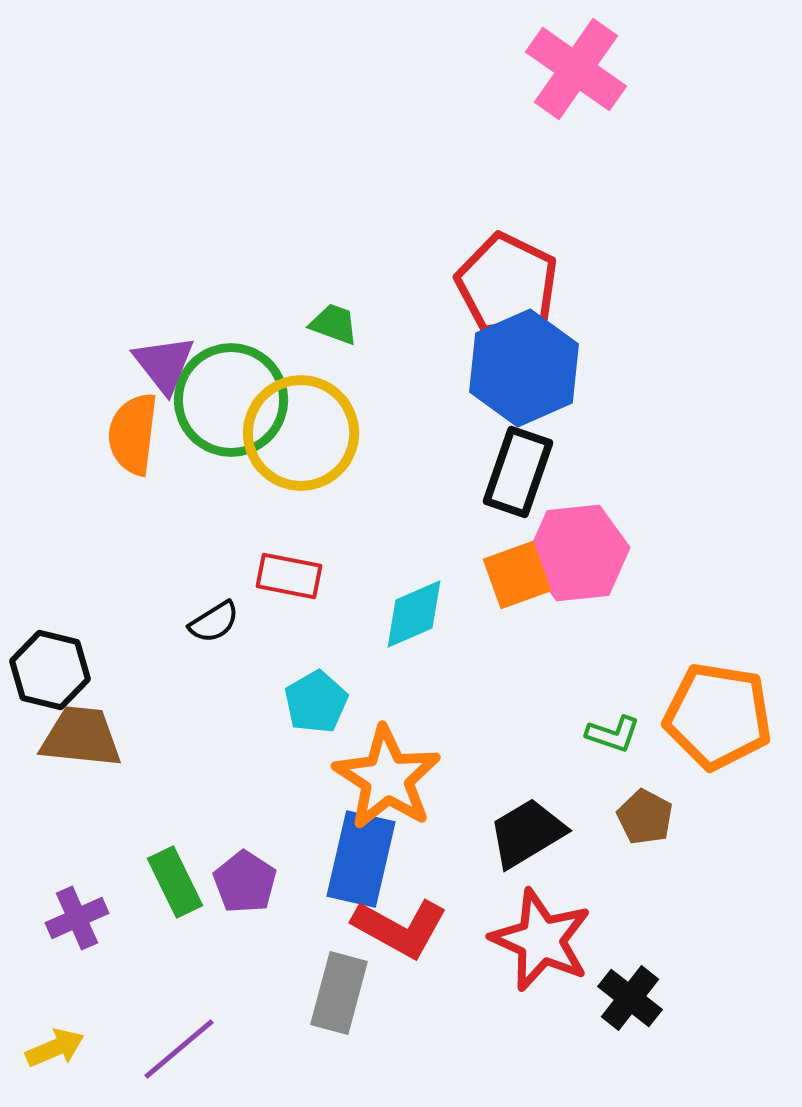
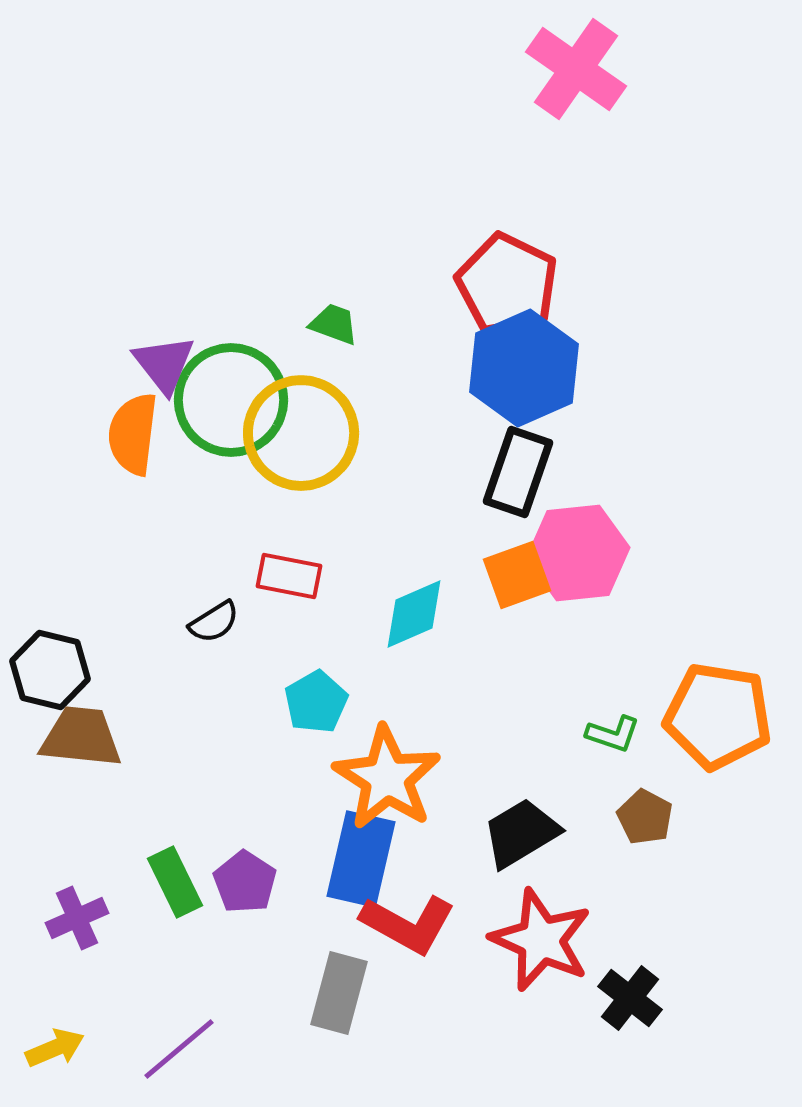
black trapezoid: moved 6 px left
red L-shape: moved 8 px right, 4 px up
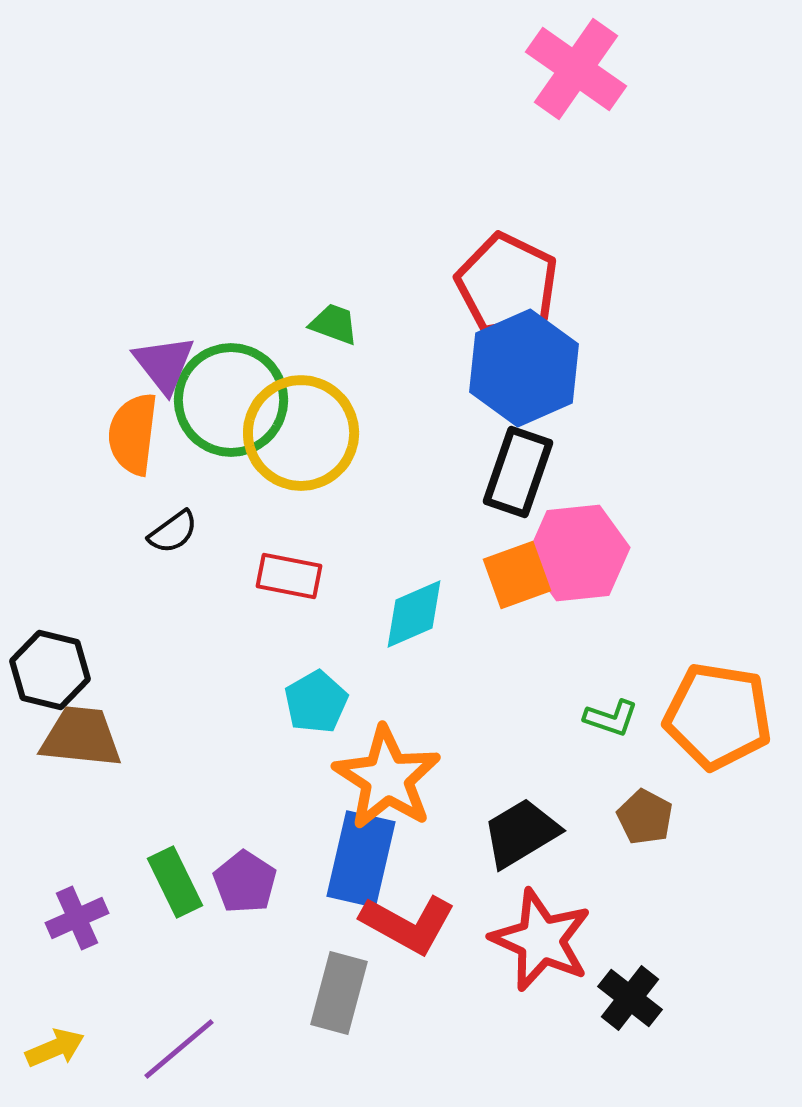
black semicircle: moved 41 px left, 90 px up; rotated 4 degrees counterclockwise
green L-shape: moved 2 px left, 16 px up
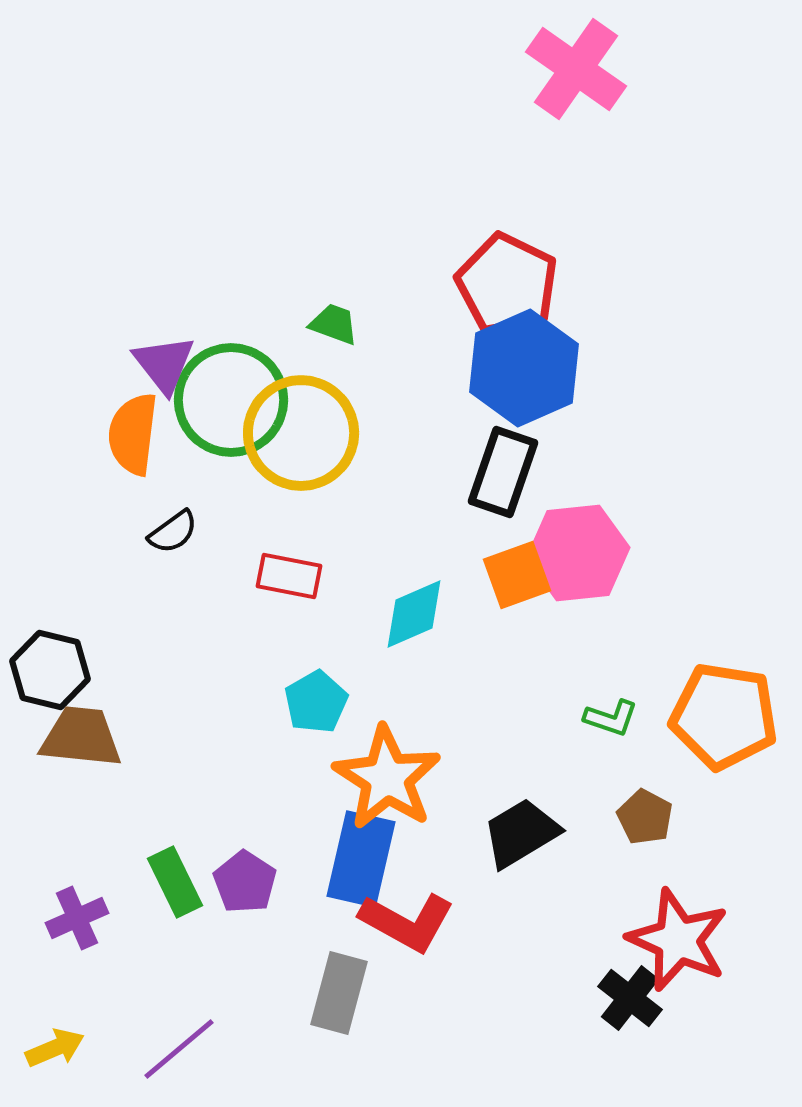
black rectangle: moved 15 px left
orange pentagon: moved 6 px right
red L-shape: moved 1 px left, 2 px up
red star: moved 137 px right
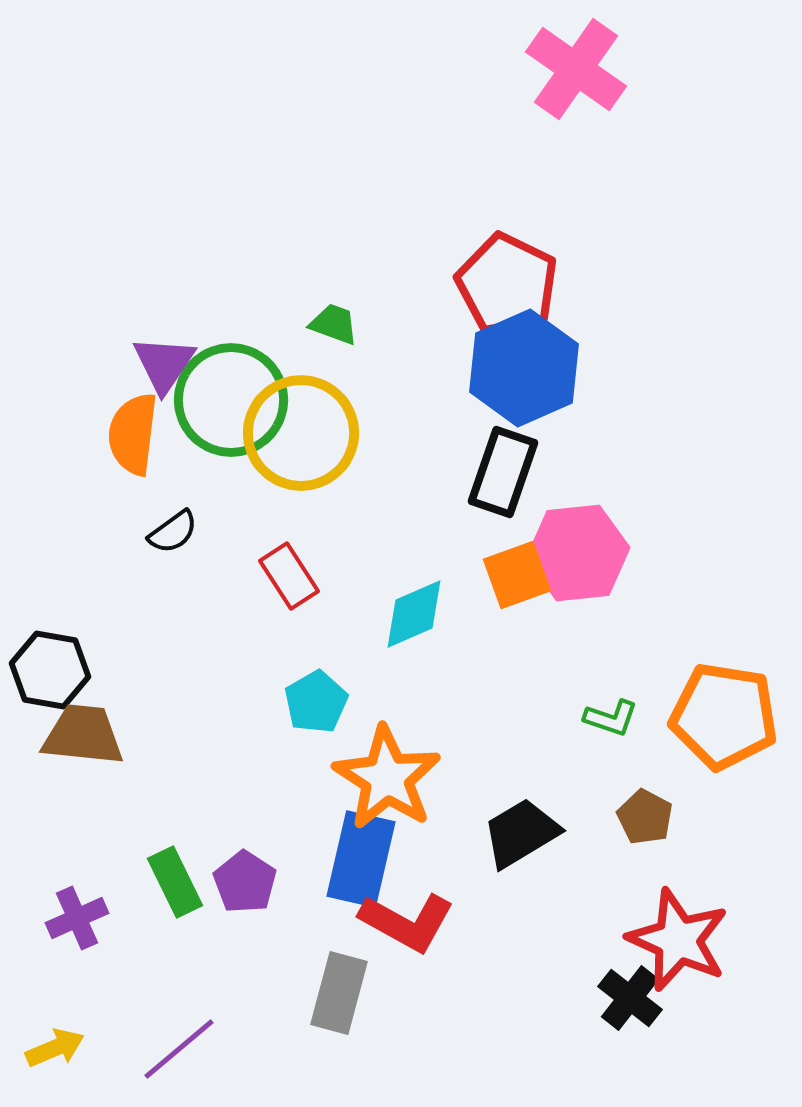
purple triangle: rotated 12 degrees clockwise
red rectangle: rotated 46 degrees clockwise
black hexagon: rotated 4 degrees counterclockwise
brown trapezoid: moved 2 px right, 2 px up
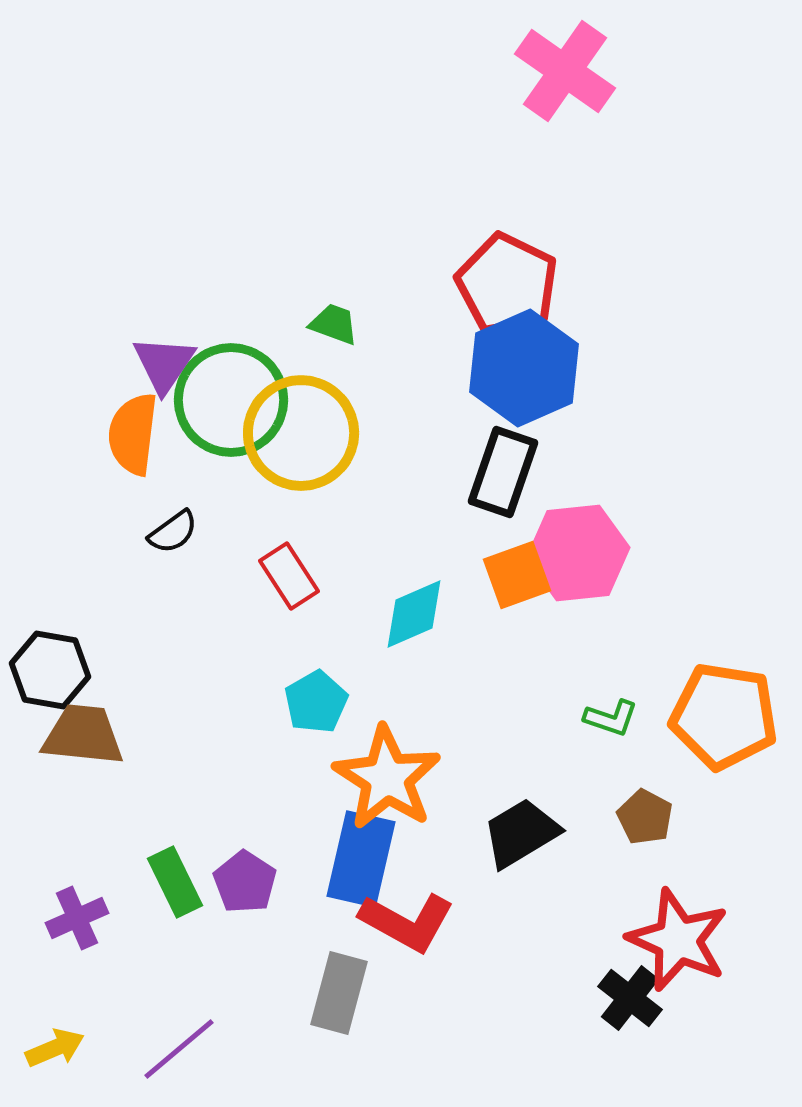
pink cross: moved 11 px left, 2 px down
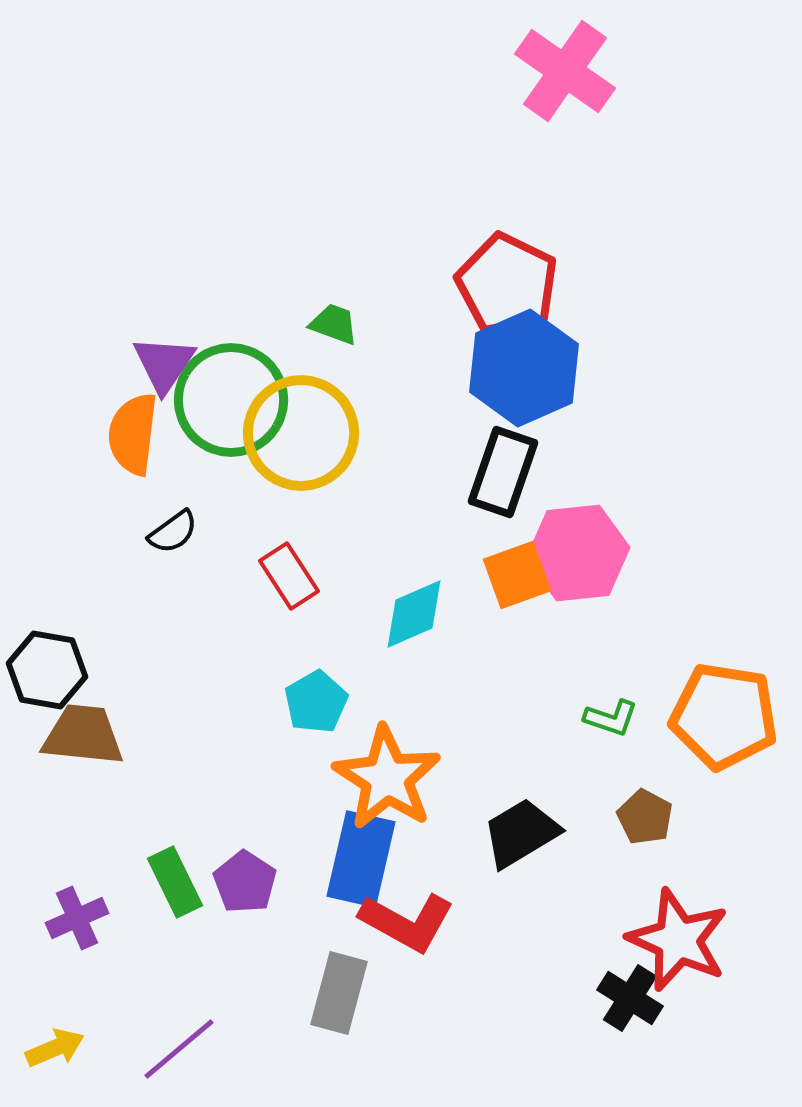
black hexagon: moved 3 px left
black cross: rotated 6 degrees counterclockwise
